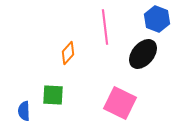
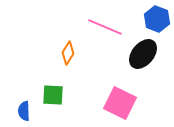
pink line: rotated 60 degrees counterclockwise
orange diamond: rotated 10 degrees counterclockwise
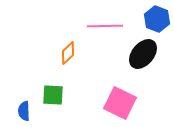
pink line: moved 1 px up; rotated 24 degrees counterclockwise
orange diamond: rotated 15 degrees clockwise
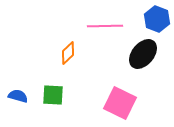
blue semicircle: moved 6 px left, 15 px up; rotated 108 degrees clockwise
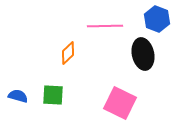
black ellipse: rotated 52 degrees counterclockwise
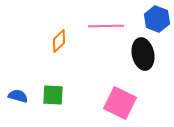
pink line: moved 1 px right
orange diamond: moved 9 px left, 12 px up
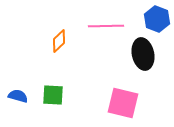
pink square: moved 3 px right; rotated 12 degrees counterclockwise
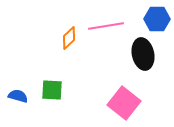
blue hexagon: rotated 20 degrees counterclockwise
pink line: rotated 8 degrees counterclockwise
orange diamond: moved 10 px right, 3 px up
green square: moved 1 px left, 5 px up
pink square: moved 1 px right; rotated 24 degrees clockwise
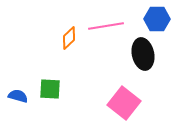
green square: moved 2 px left, 1 px up
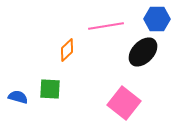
orange diamond: moved 2 px left, 12 px down
black ellipse: moved 2 px up; rotated 56 degrees clockwise
blue semicircle: moved 1 px down
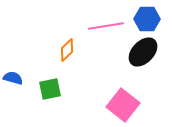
blue hexagon: moved 10 px left
green square: rotated 15 degrees counterclockwise
blue semicircle: moved 5 px left, 19 px up
pink square: moved 1 px left, 2 px down
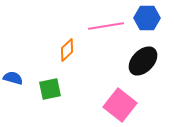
blue hexagon: moved 1 px up
black ellipse: moved 9 px down
pink square: moved 3 px left
